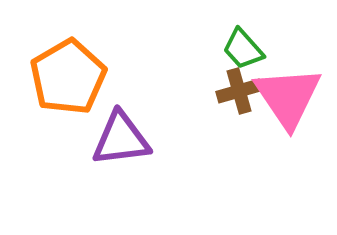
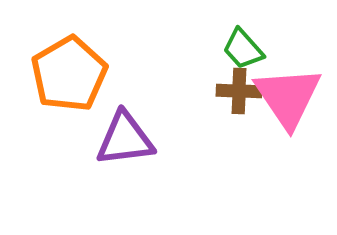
orange pentagon: moved 1 px right, 3 px up
brown cross: rotated 18 degrees clockwise
purple triangle: moved 4 px right
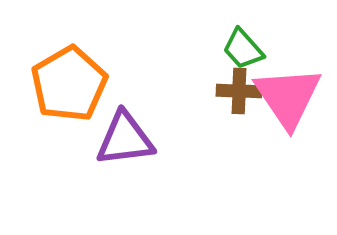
orange pentagon: moved 10 px down
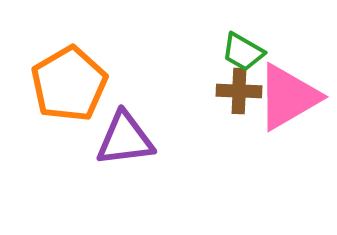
green trapezoid: moved 3 px down; rotated 18 degrees counterclockwise
pink triangle: rotated 34 degrees clockwise
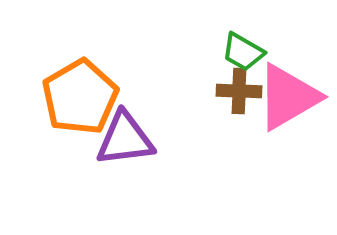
orange pentagon: moved 11 px right, 13 px down
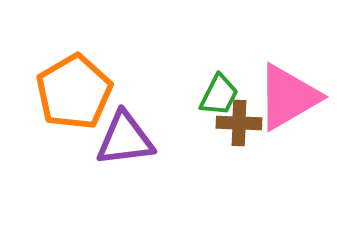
green trapezoid: moved 24 px left, 43 px down; rotated 93 degrees counterclockwise
brown cross: moved 32 px down
orange pentagon: moved 6 px left, 5 px up
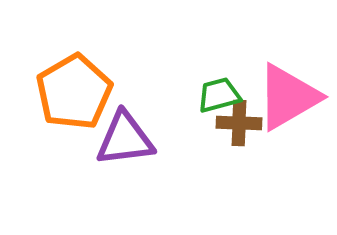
green trapezoid: rotated 132 degrees counterclockwise
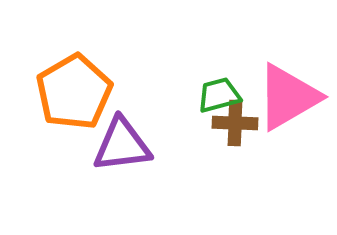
brown cross: moved 4 px left
purple triangle: moved 3 px left, 6 px down
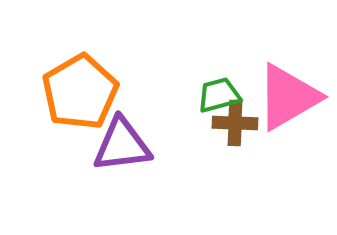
orange pentagon: moved 6 px right
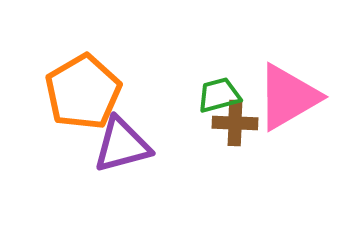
orange pentagon: moved 3 px right
purple triangle: rotated 8 degrees counterclockwise
